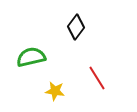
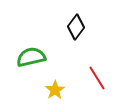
yellow star: moved 1 px up; rotated 30 degrees clockwise
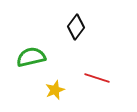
red line: rotated 40 degrees counterclockwise
yellow star: rotated 12 degrees clockwise
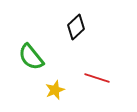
black diamond: rotated 10 degrees clockwise
green semicircle: rotated 116 degrees counterclockwise
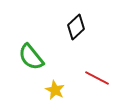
red line: rotated 10 degrees clockwise
yellow star: rotated 24 degrees counterclockwise
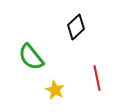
red line: rotated 50 degrees clockwise
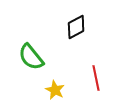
black diamond: rotated 15 degrees clockwise
red line: moved 1 px left
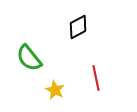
black diamond: moved 2 px right
green semicircle: moved 2 px left, 1 px down
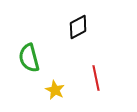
green semicircle: rotated 24 degrees clockwise
